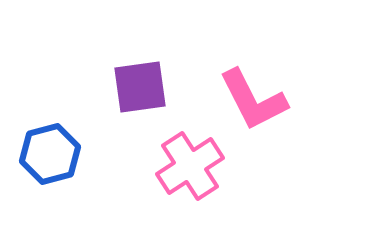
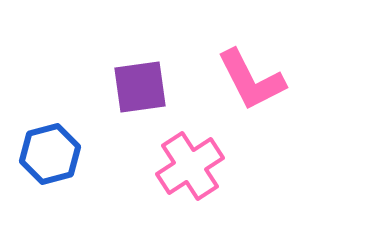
pink L-shape: moved 2 px left, 20 px up
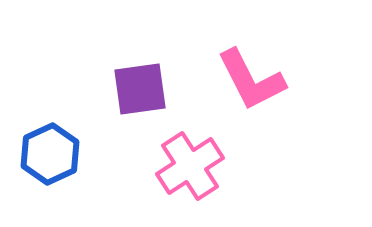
purple square: moved 2 px down
blue hexagon: rotated 10 degrees counterclockwise
